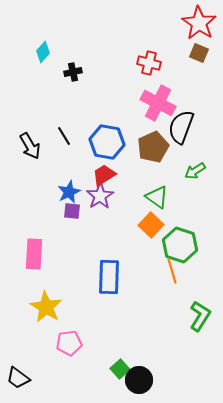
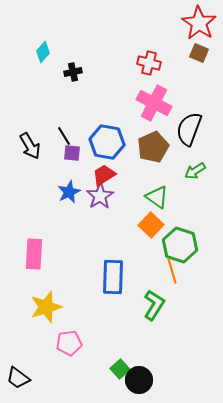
pink cross: moved 4 px left
black semicircle: moved 8 px right, 2 px down
purple square: moved 58 px up
blue rectangle: moved 4 px right
yellow star: rotated 24 degrees clockwise
green L-shape: moved 46 px left, 11 px up
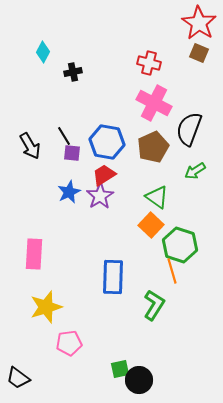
cyan diamond: rotated 15 degrees counterclockwise
green square: rotated 30 degrees clockwise
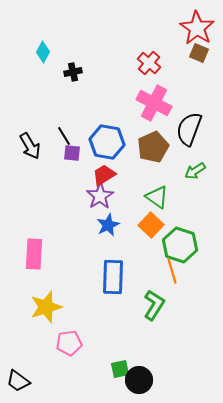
red star: moved 2 px left, 5 px down
red cross: rotated 25 degrees clockwise
blue star: moved 39 px right, 33 px down
black trapezoid: moved 3 px down
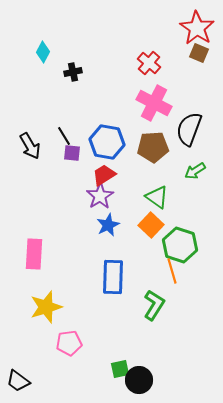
brown pentagon: rotated 20 degrees clockwise
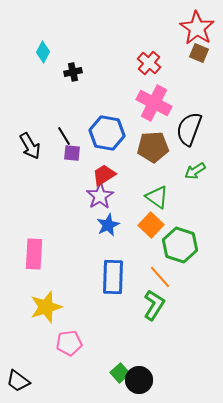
blue hexagon: moved 9 px up
orange line: moved 12 px left, 6 px down; rotated 25 degrees counterclockwise
green square: moved 4 px down; rotated 30 degrees counterclockwise
